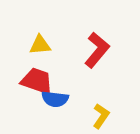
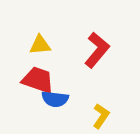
red trapezoid: moved 1 px right, 1 px up
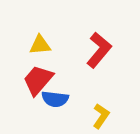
red L-shape: moved 2 px right
red trapezoid: rotated 68 degrees counterclockwise
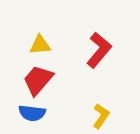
blue semicircle: moved 23 px left, 14 px down
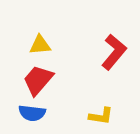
red L-shape: moved 15 px right, 2 px down
yellow L-shape: rotated 65 degrees clockwise
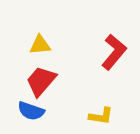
red trapezoid: moved 3 px right, 1 px down
blue semicircle: moved 1 px left, 2 px up; rotated 12 degrees clockwise
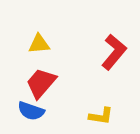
yellow triangle: moved 1 px left, 1 px up
red trapezoid: moved 2 px down
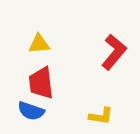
red trapezoid: rotated 48 degrees counterclockwise
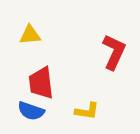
yellow triangle: moved 9 px left, 9 px up
red L-shape: rotated 15 degrees counterclockwise
yellow L-shape: moved 14 px left, 5 px up
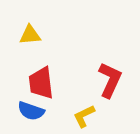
red L-shape: moved 4 px left, 28 px down
yellow L-shape: moved 3 px left, 5 px down; rotated 145 degrees clockwise
